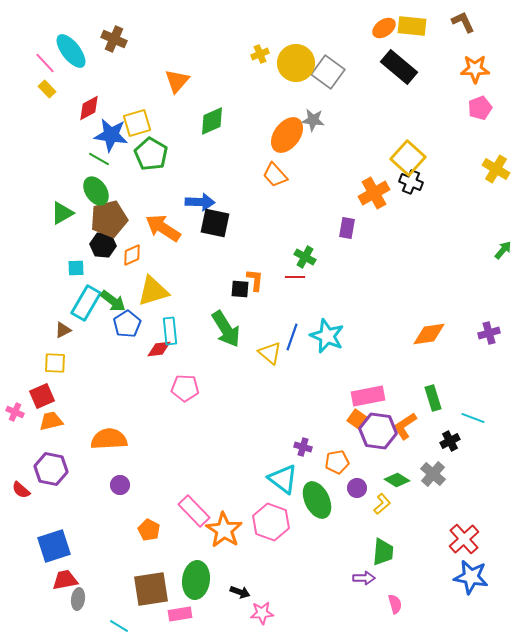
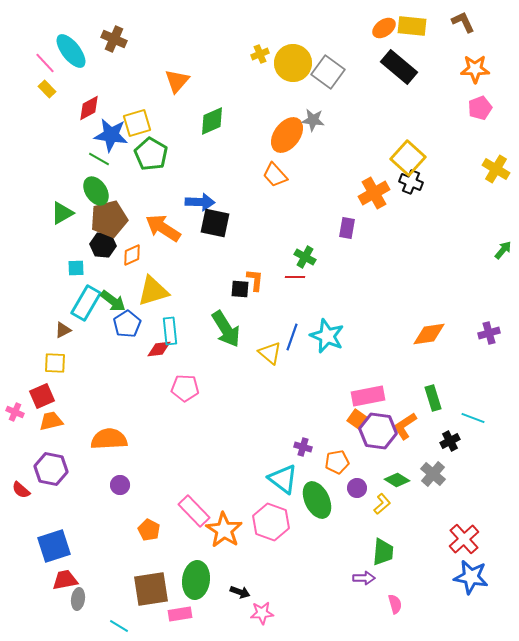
yellow circle at (296, 63): moved 3 px left
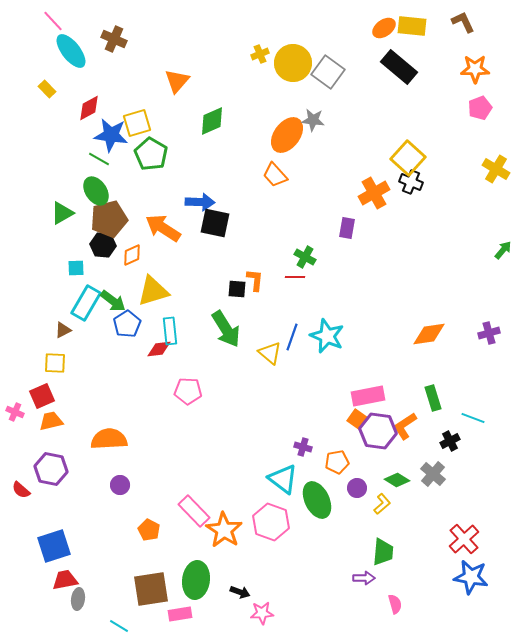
pink line at (45, 63): moved 8 px right, 42 px up
black square at (240, 289): moved 3 px left
pink pentagon at (185, 388): moved 3 px right, 3 px down
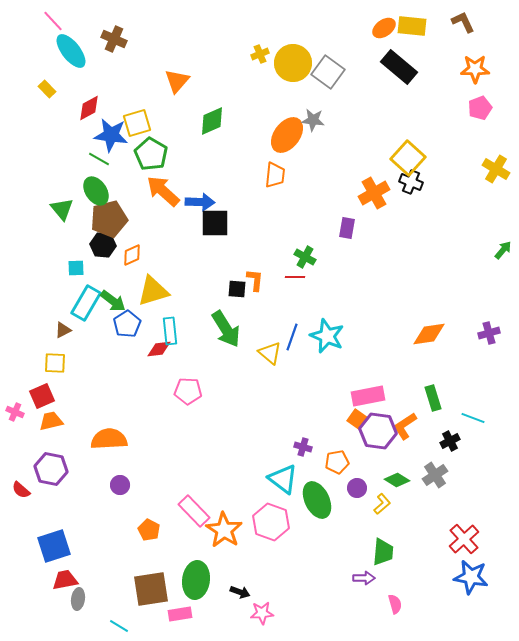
orange trapezoid at (275, 175): rotated 132 degrees counterclockwise
green triangle at (62, 213): moved 4 px up; rotated 40 degrees counterclockwise
black square at (215, 223): rotated 12 degrees counterclockwise
orange arrow at (163, 228): moved 37 px up; rotated 9 degrees clockwise
gray cross at (433, 474): moved 2 px right, 1 px down; rotated 15 degrees clockwise
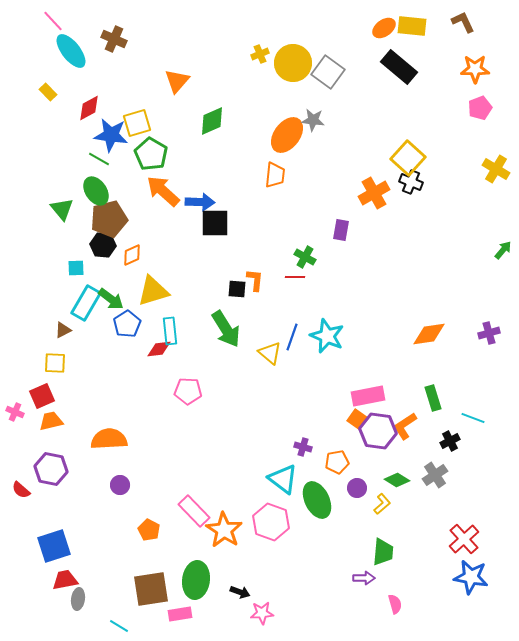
yellow rectangle at (47, 89): moved 1 px right, 3 px down
purple rectangle at (347, 228): moved 6 px left, 2 px down
green arrow at (113, 301): moved 2 px left, 2 px up
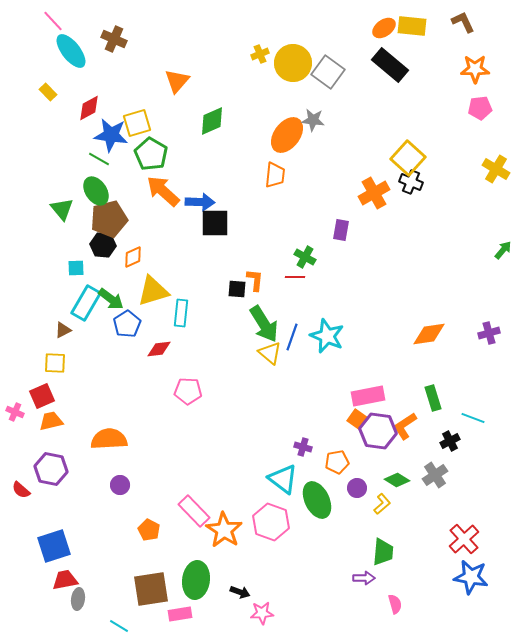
black rectangle at (399, 67): moved 9 px left, 2 px up
pink pentagon at (480, 108): rotated 15 degrees clockwise
orange diamond at (132, 255): moved 1 px right, 2 px down
green arrow at (226, 329): moved 38 px right, 5 px up
cyan rectangle at (170, 331): moved 11 px right, 18 px up; rotated 12 degrees clockwise
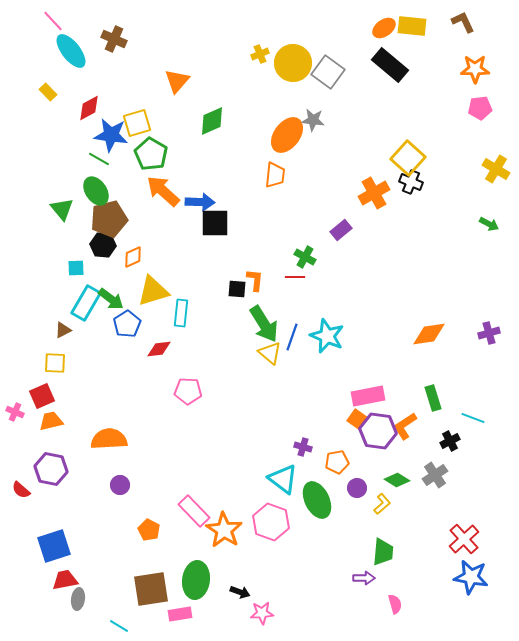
purple rectangle at (341, 230): rotated 40 degrees clockwise
green arrow at (503, 250): moved 14 px left, 26 px up; rotated 78 degrees clockwise
